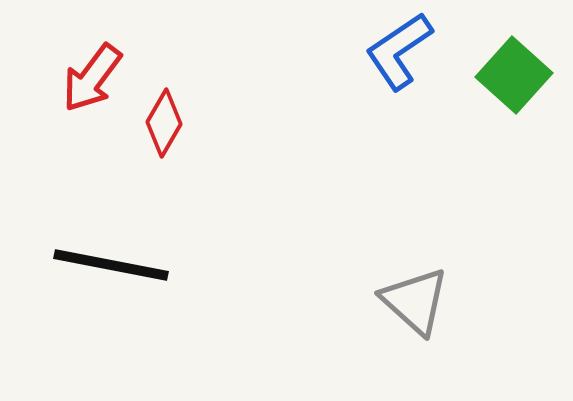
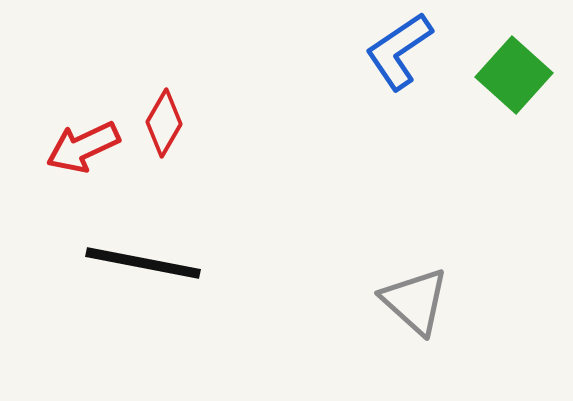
red arrow: moved 9 px left, 69 px down; rotated 28 degrees clockwise
black line: moved 32 px right, 2 px up
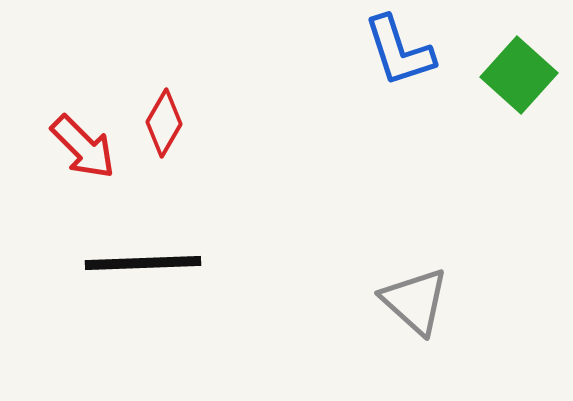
blue L-shape: rotated 74 degrees counterclockwise
green square: moved 5 px right
red arrow: rotated 110 degrees counterclockwise
black line: rotated 13 degrees counterclockwise
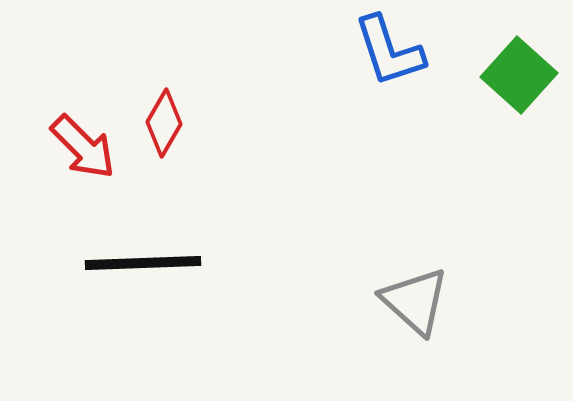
blue L-shape: moved 10 px left
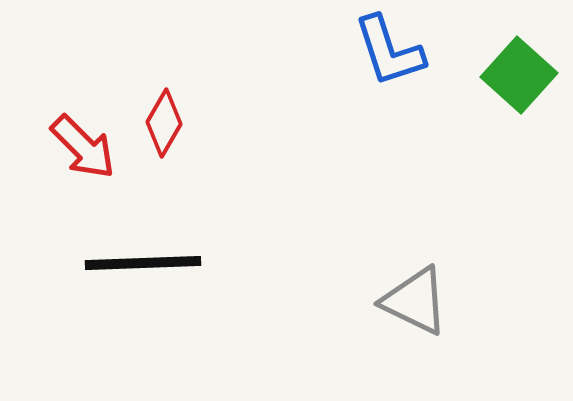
gray triangle: rotated 16 degrees counterclockwise
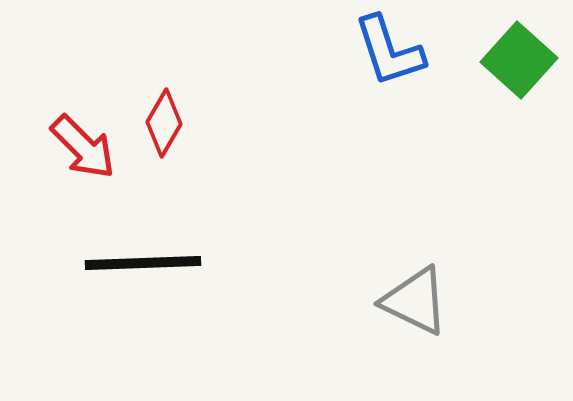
green square: moved 15 px up
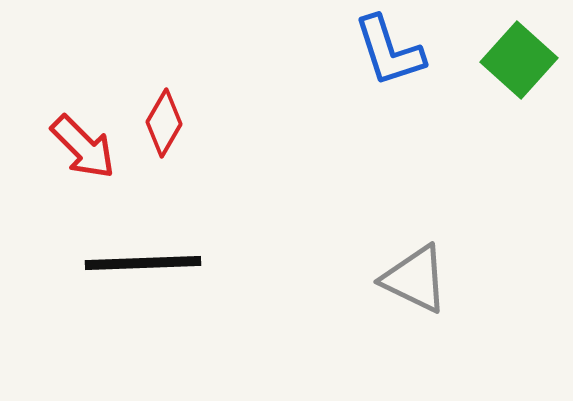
gray triangle: moved 22 px up
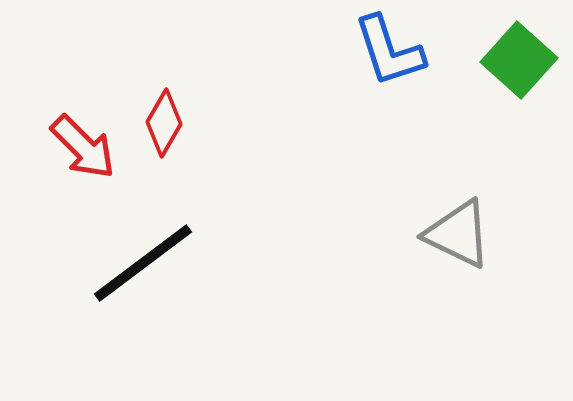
black line: rotated 35 degrees counterclockwise
gray triangle: moved 43 px right, 45 px up
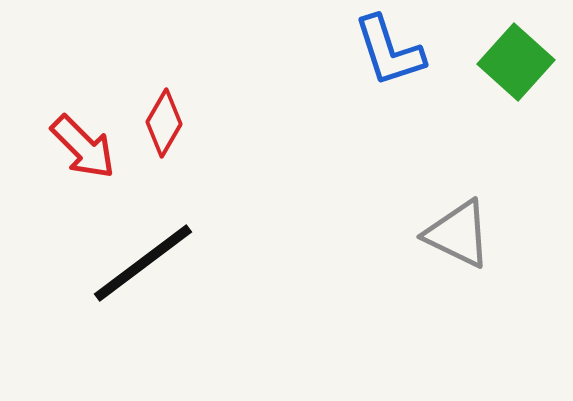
green square: moved 3 px left, 2 px down
